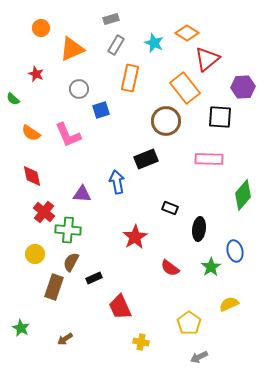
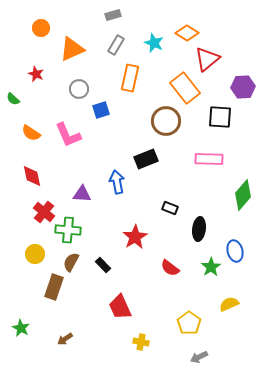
gray rectangle at (111, 19): moved 2 px right, 4 px up
black rectangle at (94, 278): moved 9 px right, 13 px up; rotated 70 degrees clockwise
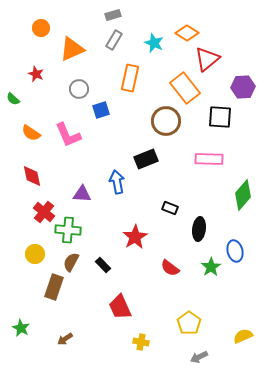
gray rectangle at (116, 45): moved 2 px left, 5 px up
yellow semicircle at (229, 304): moved 14 px right, 32 px down
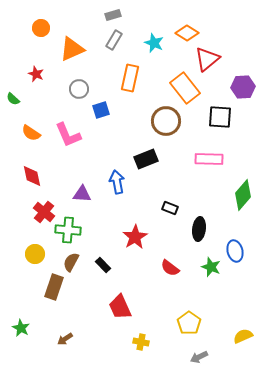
green star at (211, 267): rotated 18 degrees counterclockwise
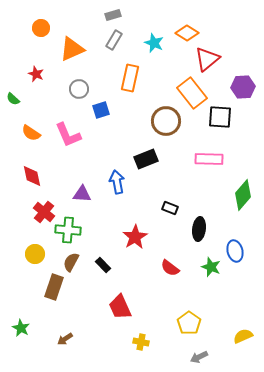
orange rectangle at (185, 88): moved 7 px right, 5 px down
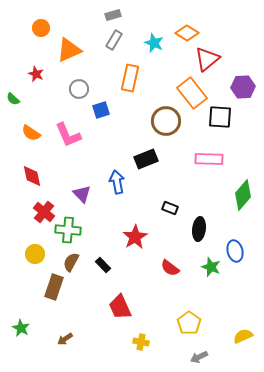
orange triangle at (72, 49): moved 3 px left, 1 px down
purple triangle at (82, 194): rotated 42 degrees clockwise
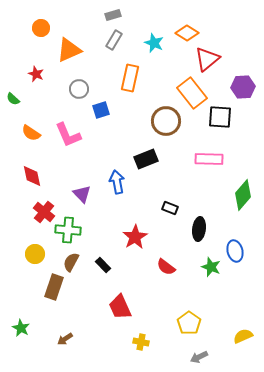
red semicircle at (170, 268): moved 4 px left, 1 px up
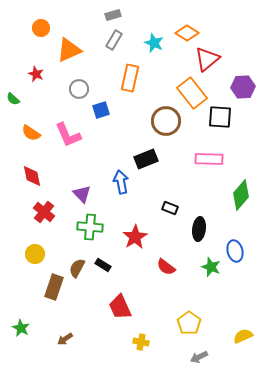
blue arrow at (117, 182): moved 4 px right
green diamond at (243, 195): moved 2 px left
green cross at (68, 230): moved 22 px right, 3 px up
brown semicircle at (71, 262): moved 6 px right, 6 px down
black rectangle at (103, 265): rotated 14 degrees counterclockwise
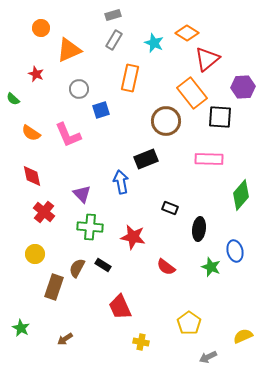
red star at (135, 237): moved 2 px left; rotated 30 degrees counterclockwise
gray arrow at (199, 357): moved 9 px right
